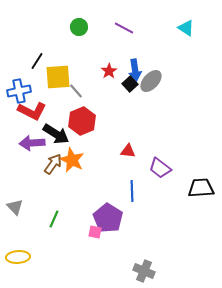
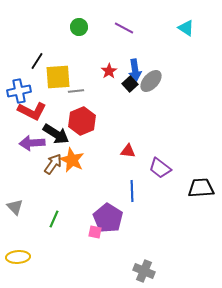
gray line: rotated 56 degrees counterclockwise
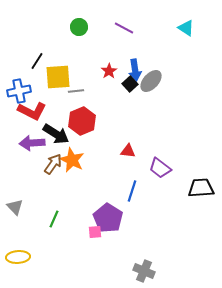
blue line: rotated 20 degrees clockwise
pink square: rotated 16 degrees counterclockwise
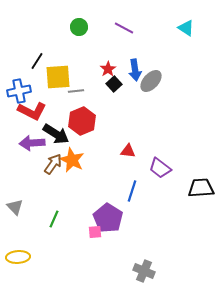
red star: moved 1 px left, 2 px up
black square: moved 16 px left
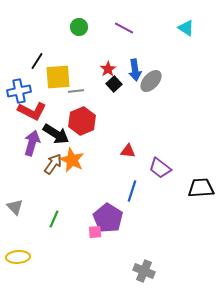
purple arrow: rotated 110 degrees clockwise
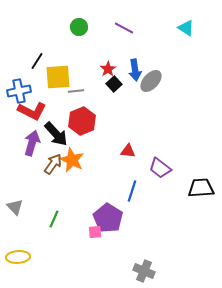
black arrow: rotated 16 degrees clockwise
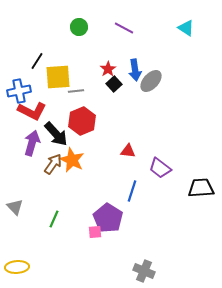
yellow ellipse: moved 1 px left, 10 px down
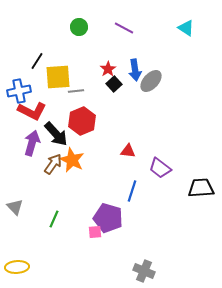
purple pentagon: rotated 16 degrees counterclockwise
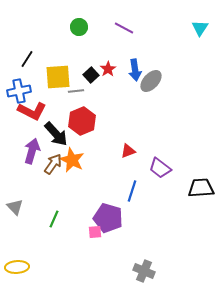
cyan triangle: moved 14 px right; rotated 30 degrees clockwise
black line: moved 10 px left, 2 px up
black square: moved 23 px left, 9 px up
purple arrow: moved 8 px down
red triangle: rotated 28 degrees counterclockwise
